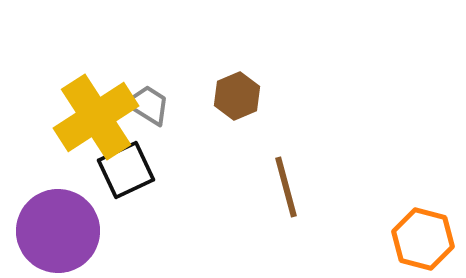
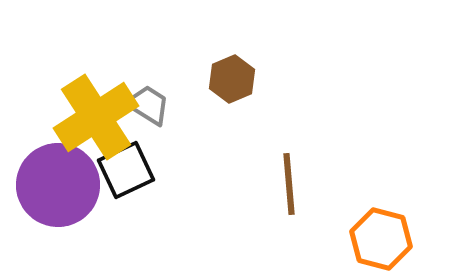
brown hexagon: moved 5 px left, 17 px up
brown line: moved 3 px right, 3 px up; rotated 10 degrees clockwise
purple circle: moved 46 px up
orange hexagon: moved 42 px left
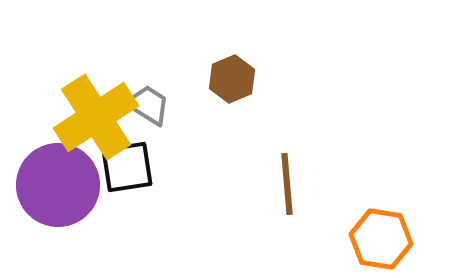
black square: moved 1 px right, 3 px up; rotated 16 degrees clockwise
brown line: moved 2 px left
orange hexagon: rotated 6 degrees counterclockwise
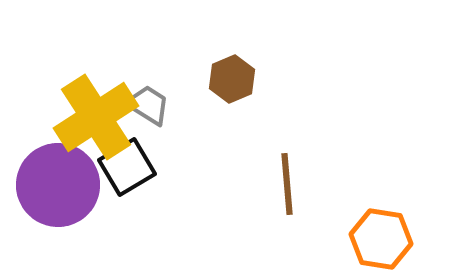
black square: rotated 22 degrees counterclockwise
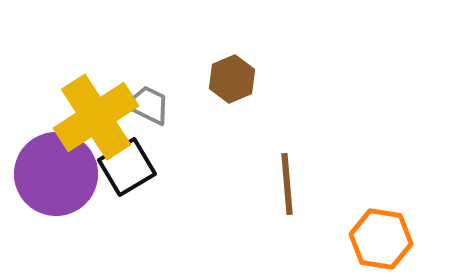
gray trapezoid: rotated 6 degrees counterclockwise
purple circle: moved 2 px left, 11 px up
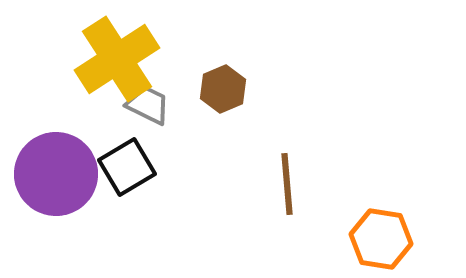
brown hexagon: moved 9 px left, 10 px down
yellow cross: moved 21 px right, 58 px up
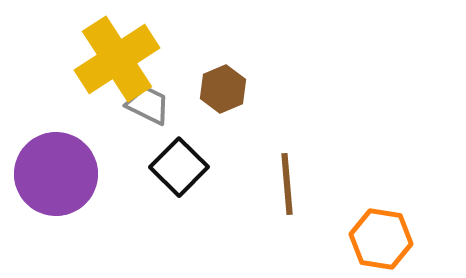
black square: moved 52 px right; rotated 14 degrees counterclockwise
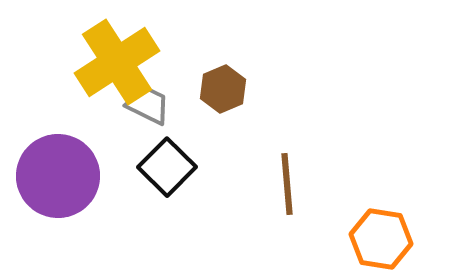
yellow cross: moved 3 px down
black square: moved 12 px left
purple circle: moved 2 px right, 2 px down
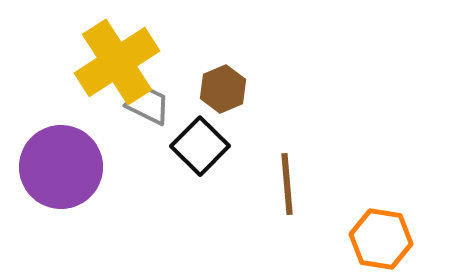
black square: moved 33 px right, 21 px up
purple circle: moved 3 px right, 9 px up
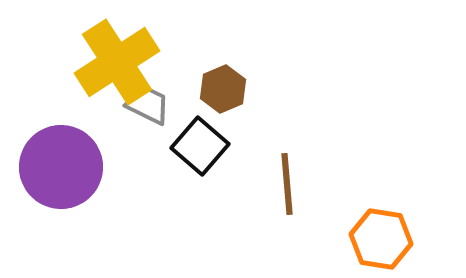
black square: rotated 4 degrees counterclockwise
